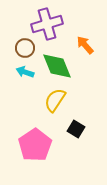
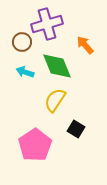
brown circle: moved 3 px left, 6 px up
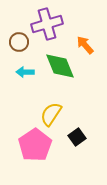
brown circle: moved 3 px left
green diamond: moved 3 px right
cyan arrow: rotated 18 degrees counterclockwise
yellow semicircle: moved 4 px left, 14 px down
black square: moved 1 px right, 8 px down; rotated 24 degrees clockwise
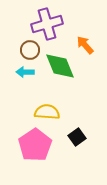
brown circle: moved 11 px right, 8 px down
yellow semicircle: moved 4 px left, 2 px up; rotated 60 degrees clockwise
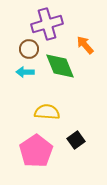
brown circle: moved 1 px left, 1 px up
black square: moved 1 px left, 3 px down
pink pentagon: moved 1 px right, 6 px down
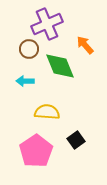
purple cross: rotated 8 degrees counterclockwise
cyan arrow: moved 9 px down
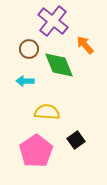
purple cross: moved 6 px right, 3 px up; rotated 28 degrees counterclockwise
green diamond: moved 1 px left, 1 px up
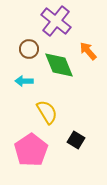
purple cross: moved 3 px right
orange arrow: moved 3 px right, 6 px down
cyan arrow: moved 1 px left
yellow semicircle: rotated 55 degrees clockwise
black square: rotated 24 degrees counterclockwise
pink pentagon: moved 5 px left, 1 px up
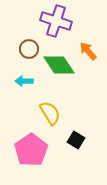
purple cross: rotated 20 degrees counterclockwise
green diamond: rotated 12 degrees counterclockwise
yellow semicircle: moved 3 px right, 1 px down
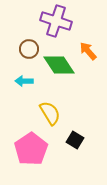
black square: moved 1 px left
pink pentagon: moved 1 px up
